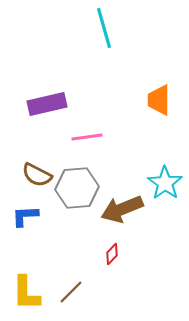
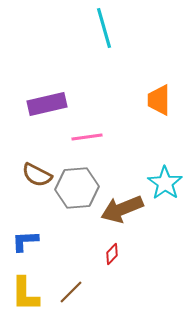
blue L-shape: moved 25 px down
yellow L-shape: moved 1 px left, 1 px down
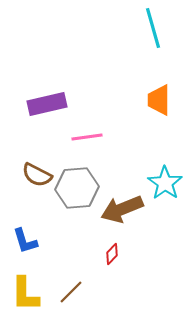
cyan line: moved 49 px right
blue L-shape: rotated 104 degrees counterclockwise
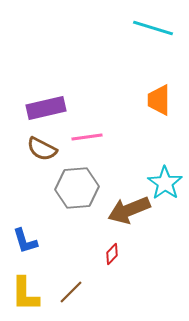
cyan line: rotated 57 degrees counterclockwise
purple rectangle: moved 1 px left, 4 px down
brown semicircle: moved 5 px right, 26 px up
brown arrow: moved 7 px right, 1 px down
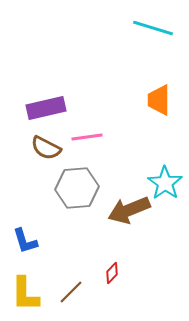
brown semicircle: moved 4 px right, 1 px up
red diamond: moved 19 px down
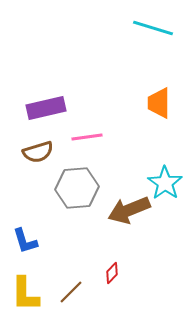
orange trapezoid: moved 3 px down
brown semicircle: moved 8 px left, 4 px down; rotated 44 degrees counterclockwise
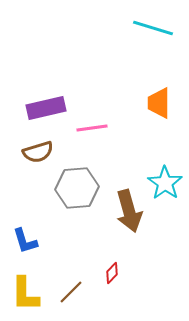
pink line: moved 5 px right, 9 px up
brown arrow: moved 1 px down; rotated 84 degrees counterclockwise
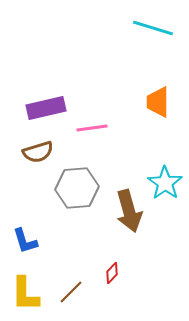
orange trapezoid: moved 1 px left, 1 px up
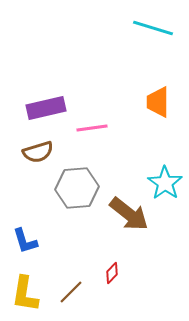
brown arrow: moved 3 px down; rotated 36 degrees counterclockwise
yellow L-shape: rotated 9 degrees clockwise
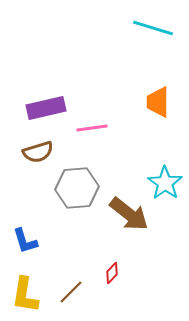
yellow L-shape: moved 1 px down
